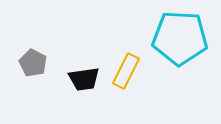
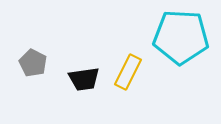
cyan pentagon: moved 1 px right, 1 px up
yellow rectangle: moved 2 px right, 1 px down
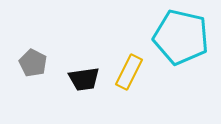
cyan pentagon: rotated 10 degrees clockwise
yellow rectangle: moved 1 px right
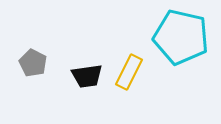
black trapezoid: moved 3 px right, 3 px up
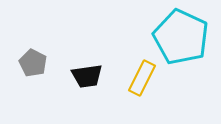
cyan pentagon: rotated 12 degrees clockwise
yellow rectangle: moved 13 px right, 6 px down
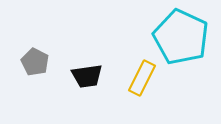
gray pentagon: moved 2 px right, 1 px up
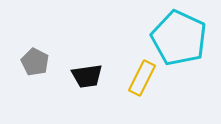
cyan pentagon: moved 2 px left, 1 px down
